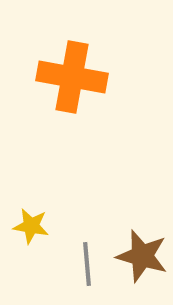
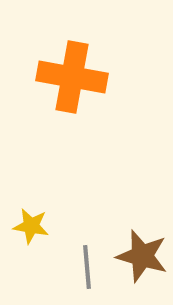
gray line: moved 3 px down
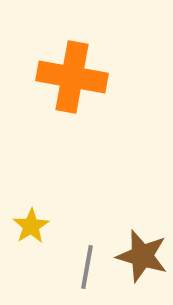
yellow star: rotated 30 degrees clockwise
gray line: rotated 15 degrees clockwise
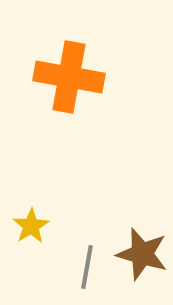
orange cross: moved 3 px left
brown star: moved 2 px up
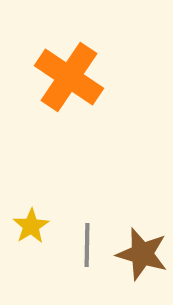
orange cross: rotated 24 degrees clockwise
gray line: moved 22 px up; rotated 9 degrees counterclockwise
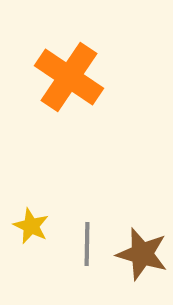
yellow star: rotated 15 degrees counterclockwise
gray line: moved 1 px up
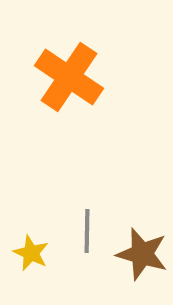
yellow star: moved 27 px down
gray line: moved 13 px up
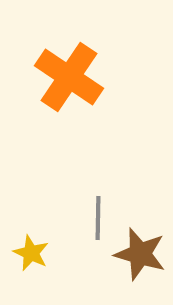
gray line: moved 11 px right, 13 px up
brown star: moved 2 px left
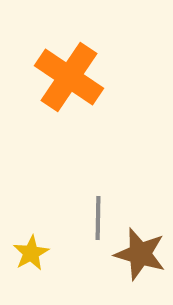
yellow star: rotated 18 degrees clockwise
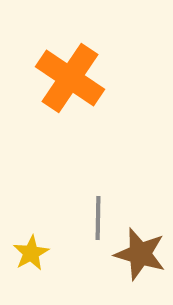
orange cross: moved 1 px right, 1 px down
